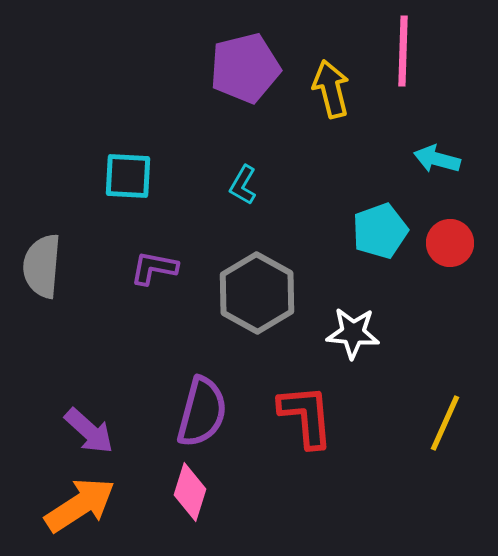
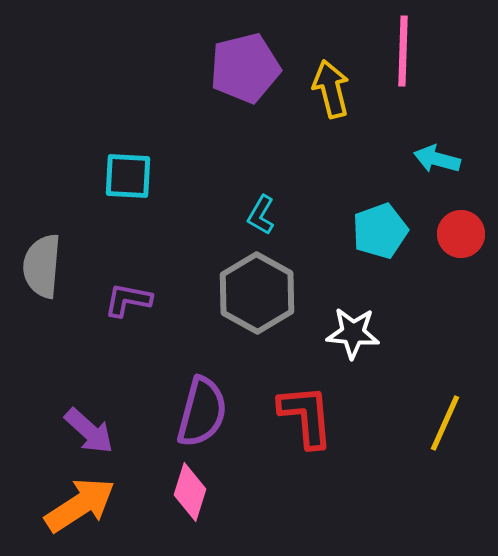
cyan L-shape: moved 18 px right, 30 px down
red circle: moved 11 px right, 9 px up
purple L-shape: moved 26 px left, 32 px down
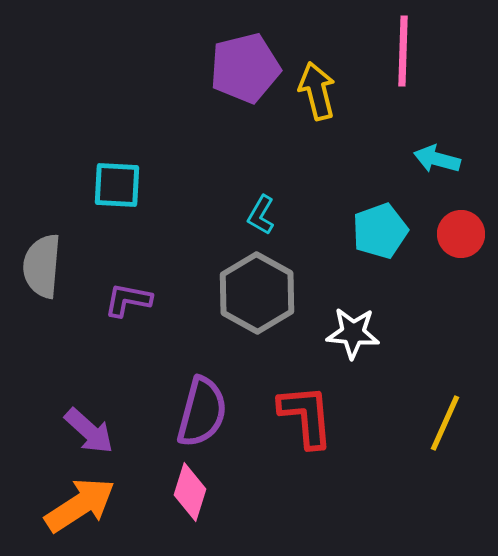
yellow arrow: moved 14 px left, 2 px down
cyan square: moved 11 px left, 9 px down
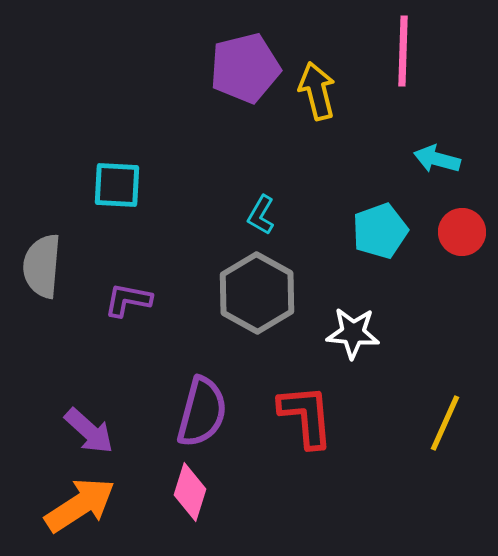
red circle: moved 1 px right, 2 px up
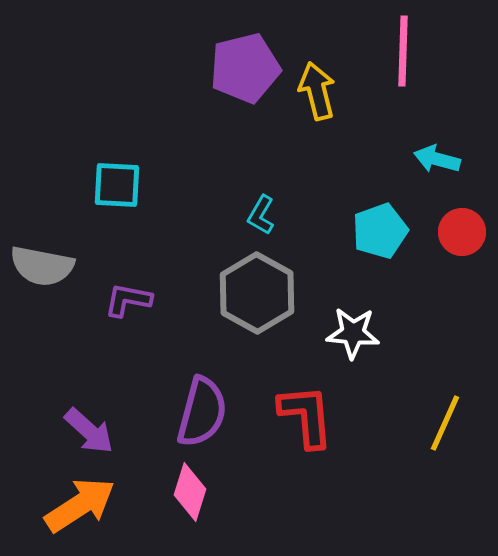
gray semicircle: rotated 84 degrees counterclockwise
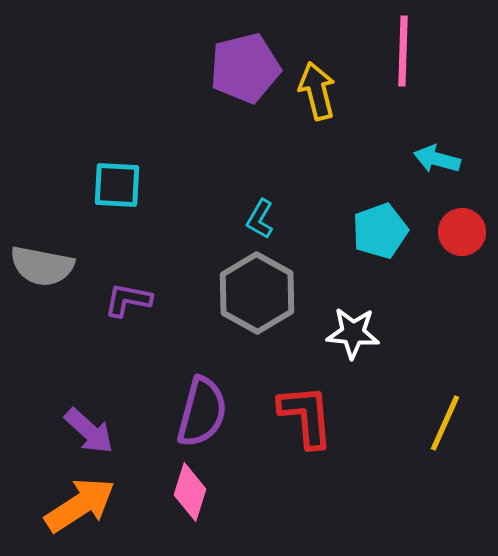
cyan L-shape: moved 1 px left, 4 px down
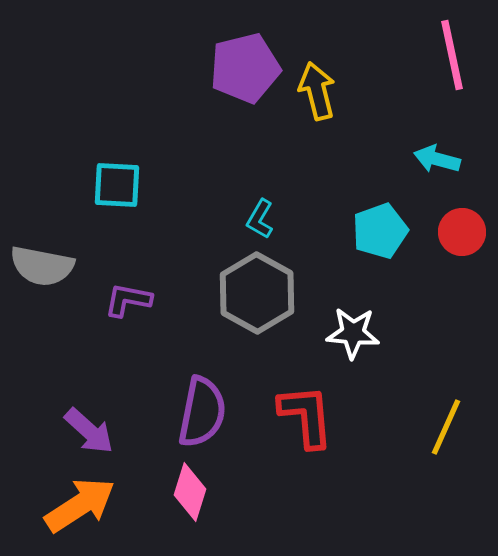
pink line: moved 49 px right, 4 px down; rotated 14 degrees counterclockwise
purple semicircle: rotated 4 degrees counterclockwise
yellow line: moved 1 px right, 4 px down
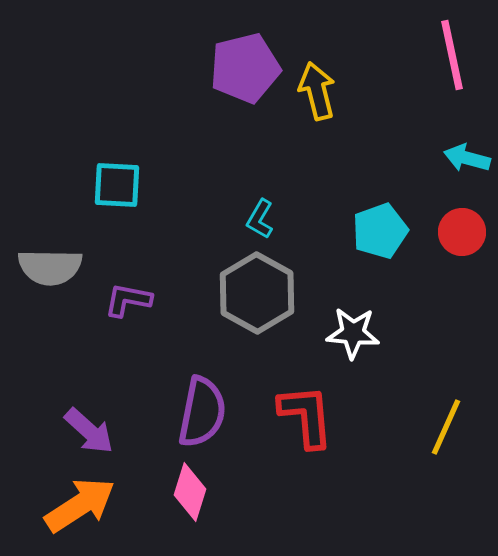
cyan arrow: moved 30 px right, 1 px up
gray semicircle: moved 8 px right, 1 px down; rotated 10 degrees counterclockwise
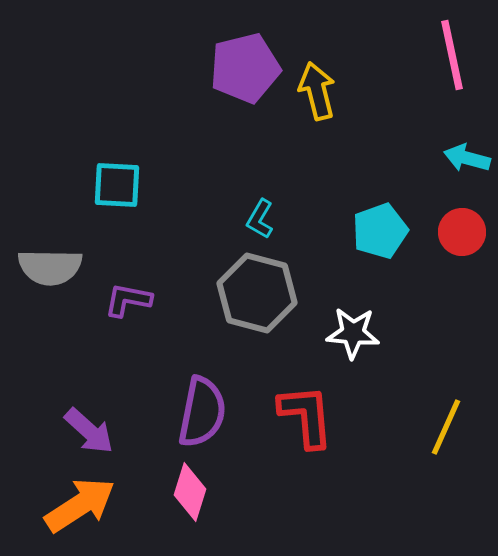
gray hexagon: rotated 14 degrees counterclockwise
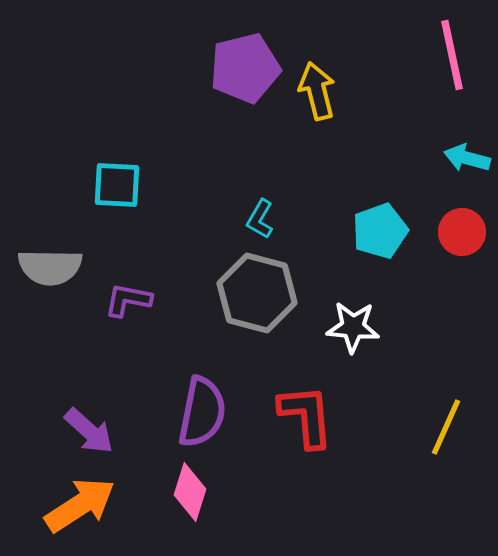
white star: moved 6 px up
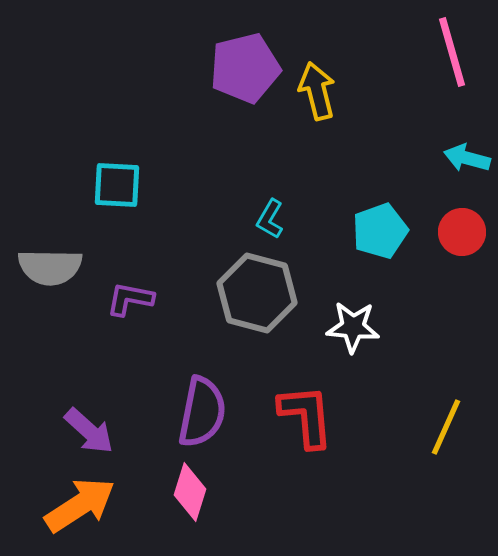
pink line: moved 3 px up; rotated 4 degrees counterclockwise
cyan L-shape: moved 10 px right
purple L-shape: moved 2 px right, 1 px up
